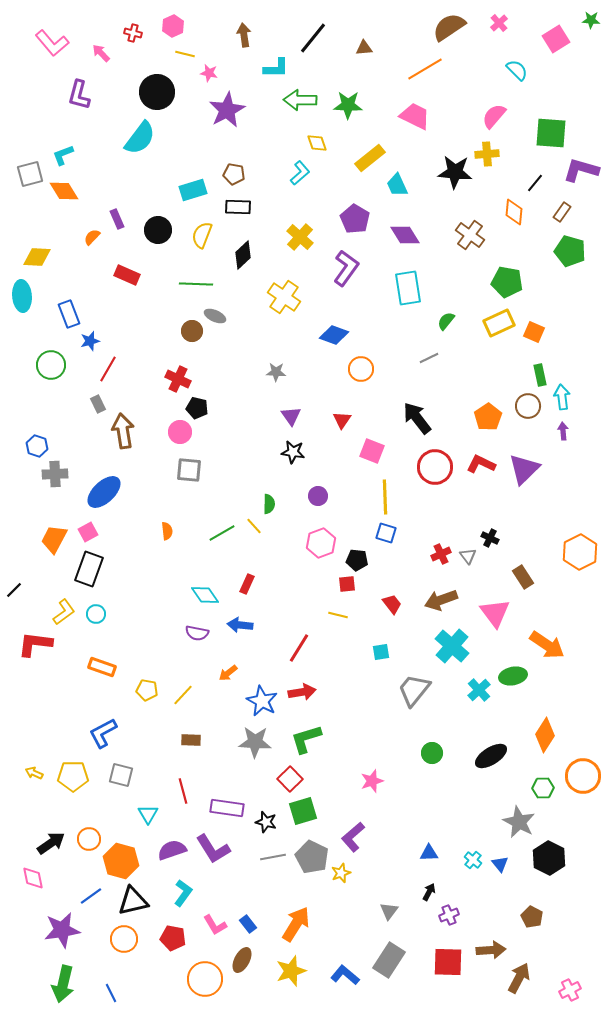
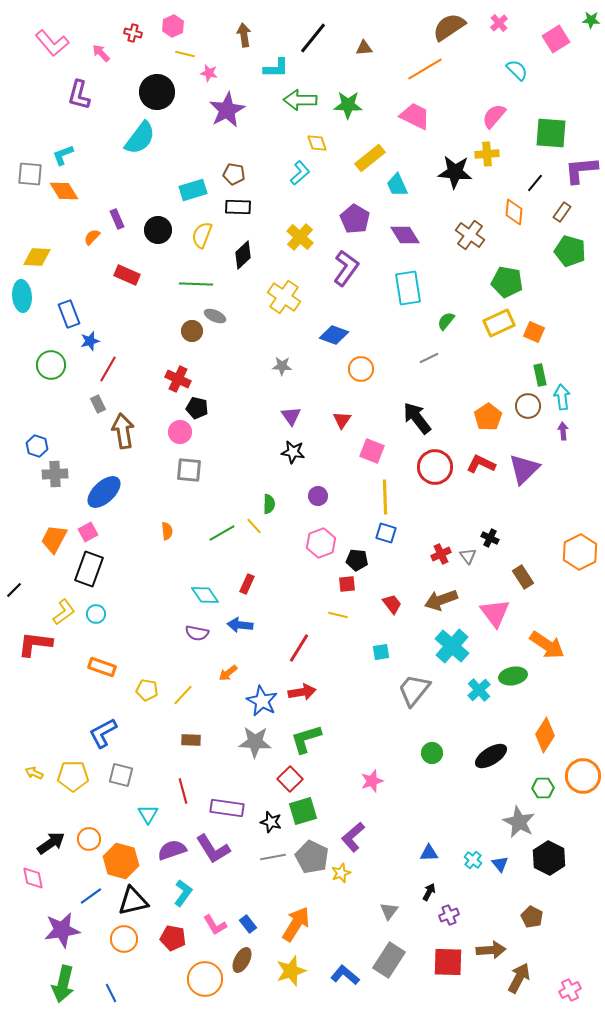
purple L-shape at (581, 170): rotated 21 degrees counterclockwise
gray square at (30, 174): rotated 20 degrees clockwise
gray star at (276, 372): moved 6 px right, 6 px up
black star at (266, 822): moved 5 px right
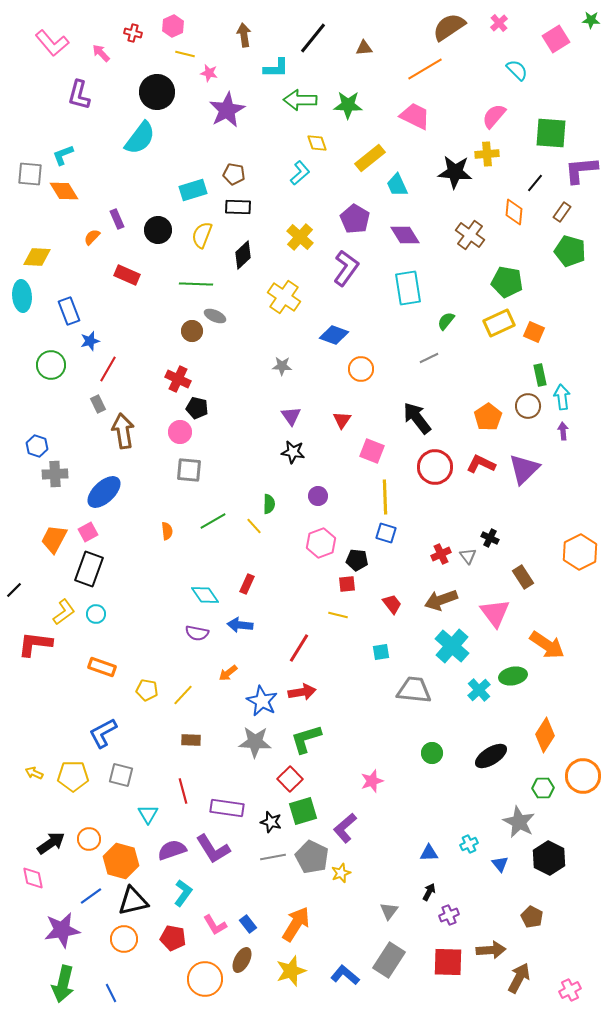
blue rectangle at (69, 314): moved 3 px up
green line at (222, 533): moved 9 px left, 12 px up
gray trapezoid at (414, 690): rotated 57 degrees clockwise
purple L-shape at (353, 837): moved 8 px left, 9 px up
cyan cross at (473, 860): moved 4 px left, 16 px up; rotated 24 degrees clockwise
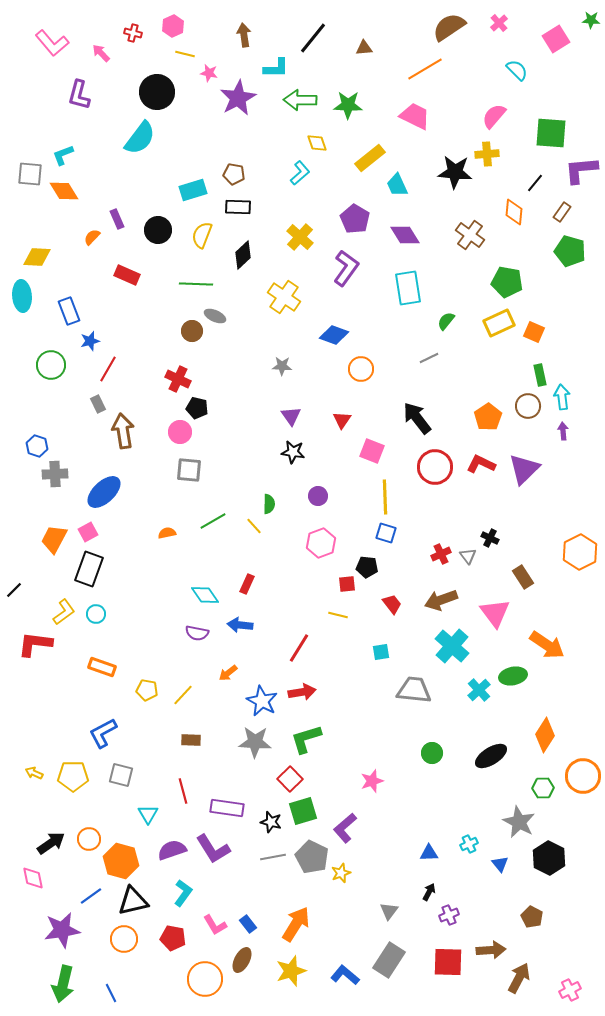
purple star at (227, 110): moved 11 px right, 12 px up
orange semicircle at (167, 531): moved 2 px down; rotated 96 degrees counterclockwise
black pentagon at (357, 560): moved 10 px right, 7 px down
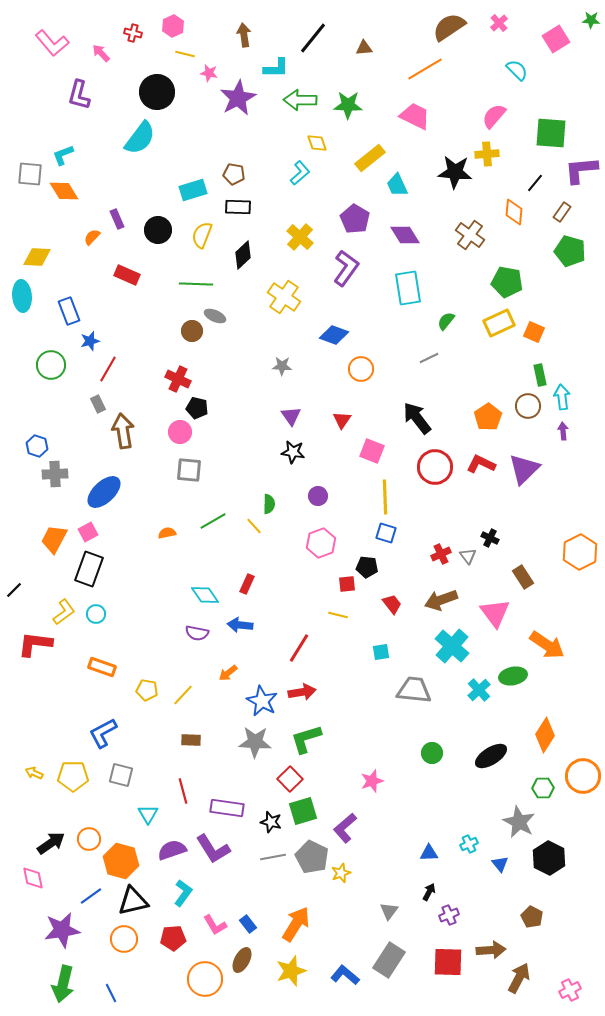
red pentagon at (173, 938): rotated 15 degrees counterclockwise
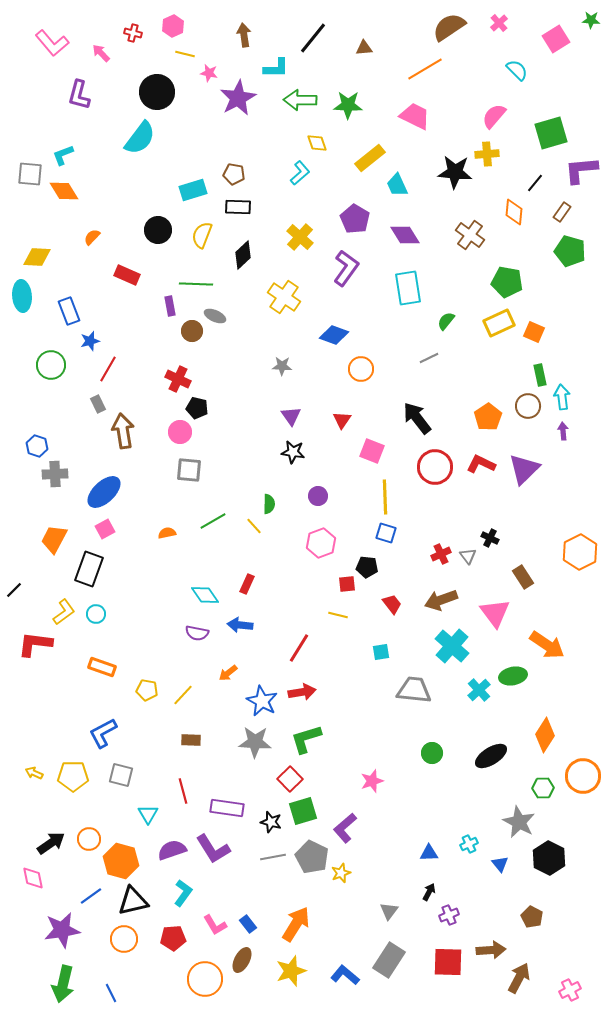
green square at (551, 133): rotated 20 degrees counterclockwise
purple rectangle at (117, 219): moved 53 px right, 87 px down; rotated 12 degrees clockwise
pink square at (88, 532): moved 17 px right, 3 px up
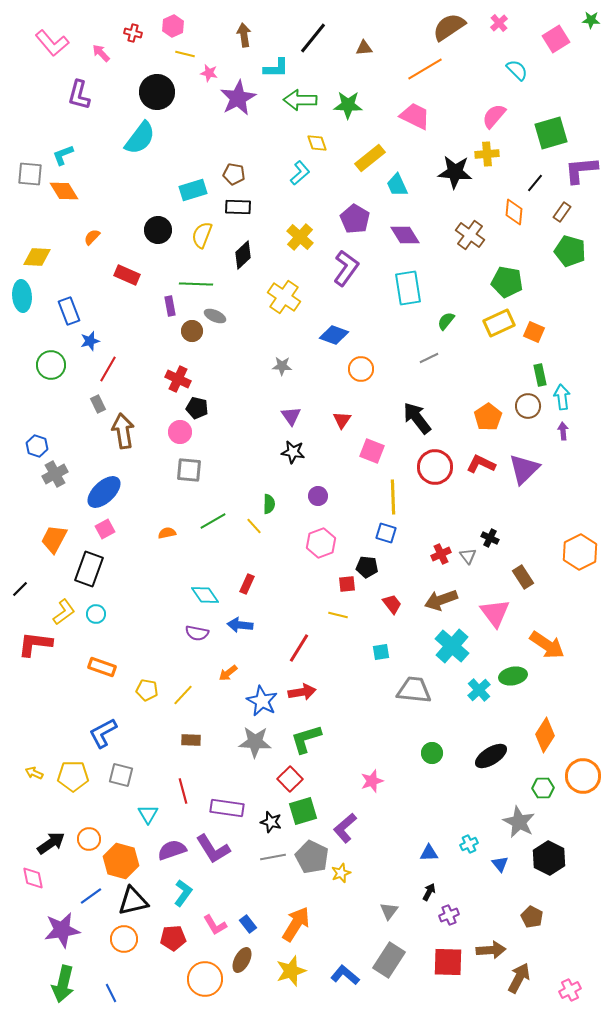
gray cross at (55, 474): rotated 25 degrees counterclockwise
yellow line at (385, 497): moved 8 px right
black line at (14, 590): moved 6 px right, 1 px up
